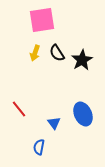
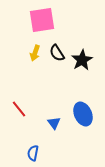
blue semicircle: moved 6 px left, 6 px down
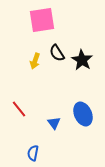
yellow arrow: moved 8 px down
black star: rotated 10 degrees counterclockwise
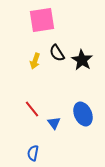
red line: moved 13 px right
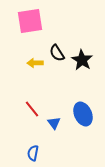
pink square: moved 12 px left, 1 px down
yellow arrow: moved 2 px down; rotated 70 degrees clockwise
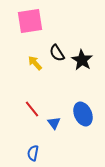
yellow arrow: rotated 49 degrees clockwise
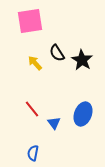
blue ellipse: rotated 45 degrees clockwise
